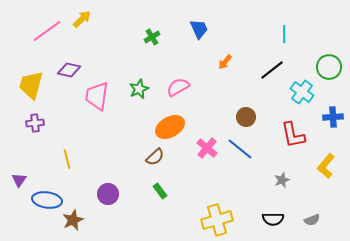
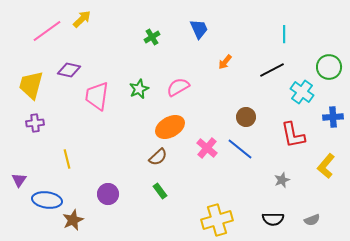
black line: rotated 10 degrees clockwise
brown semicircle: moved 3 px right
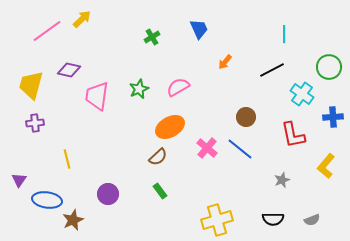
cyan cross: moved 2 px down
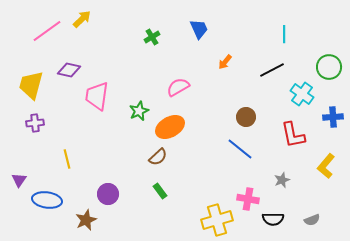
green star: moved 22 px down
pink cross: moved 41 px right, 51 px down; rotated 30 degrees counterclockwise
brown star: moved 13 px right
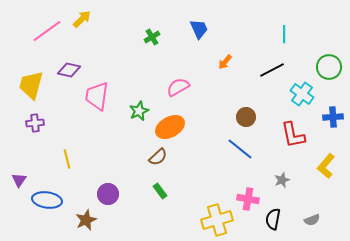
black semicircle: rotated 100 degrees clockwise
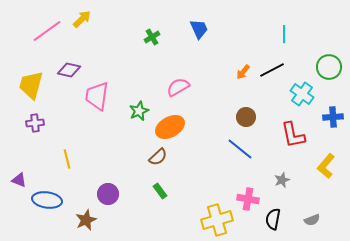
orange arrow: moved 18 px right, 10 px down
purple triangle: rotated 42 degrees counterclockwise
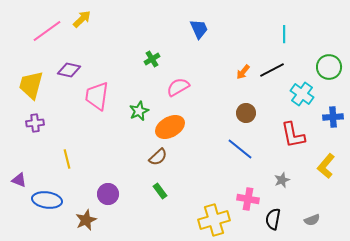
green cross: moved 22 px down
brown circle: moved 4 px up
yellow cross: moved 3 px left
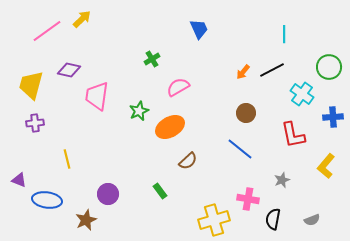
brown semicircle: moved 30 px right, 4 px down
